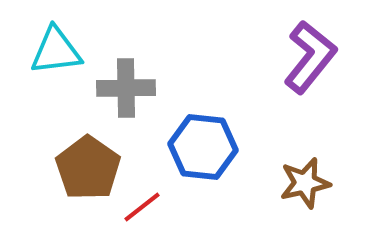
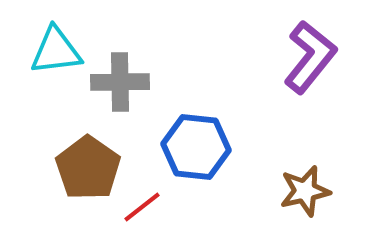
gray cross: moved 6 px left, 6 px up
blue hexagon: moved 7 px left
brown star: moved 8 px down
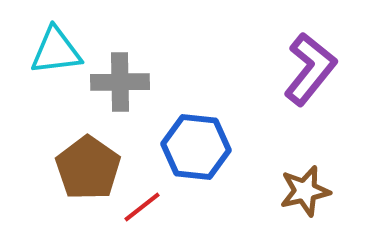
purple L-shape: moved 12 px down
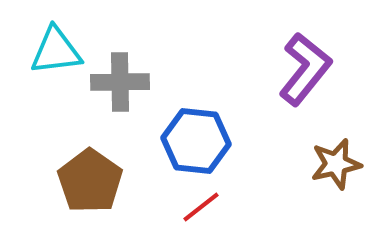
purple L-shape: moved 5 px left
blue hexagon: moved 6 px up
brown pentagon: moved 2 px right, 13 px down
brown star: moved 31 px right, 27 px up
red line: moved 59 px right
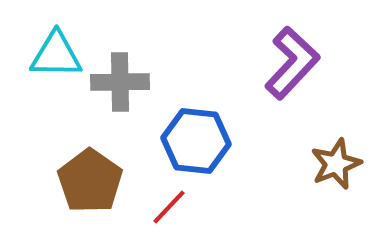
cyan triangle: moved 4 px down; rotated 8 degrees clockwise
purple L-shape: moved 13 px left, 6 px up; rotated 4 degrees clockwise
brown star: rotated 9 degrees counterclockwise
red line: moved 32 px left; rotated 9 degrees counterclockwise
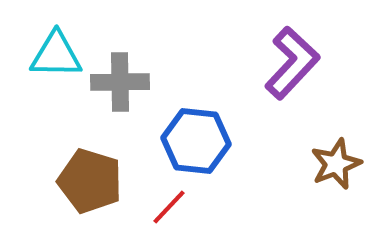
brown pentagon: rotated 18 degrees counterclockwise
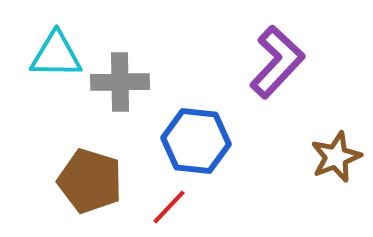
purple L-shape: moved 15 px left, 1 px up
brown star: moved 7 px up
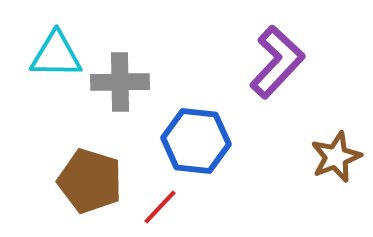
red line: moved 9 px left
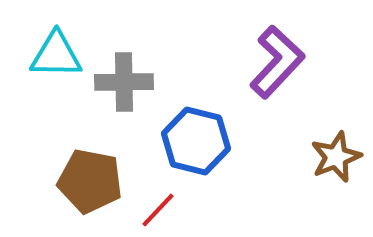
gray cross: moved 4 px right
blue hexagon: rotated 8 degrees clockwise
brown pentagon: rotated 6 degrees counterclockwise
red line: moved 2 px left, 3 px down
